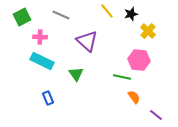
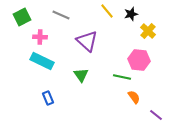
green triangle: moved 5 px right, 1 px down
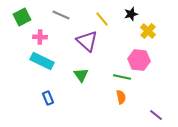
yellow line: moved 5 px left, 8 px down
orange semicircle: moved 13 px left; rotated 24 degrees clockwise
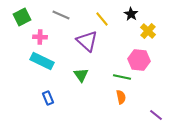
black star: rotated 24 degrees counterclockwise
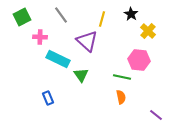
gray line: rotated 30 degrees clockwise
yellow line: rotated 56 degrees clockwise
cyan rectangle: moved 16 px right, 2 px up
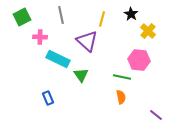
gray line: rotated 24 degrees clockwise
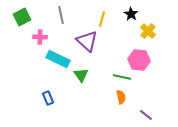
purple line: moved 10 px left
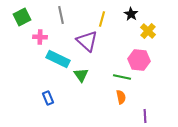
purple line: moved 1 px left, 1 px down; rotated 48 degrees clockwise
